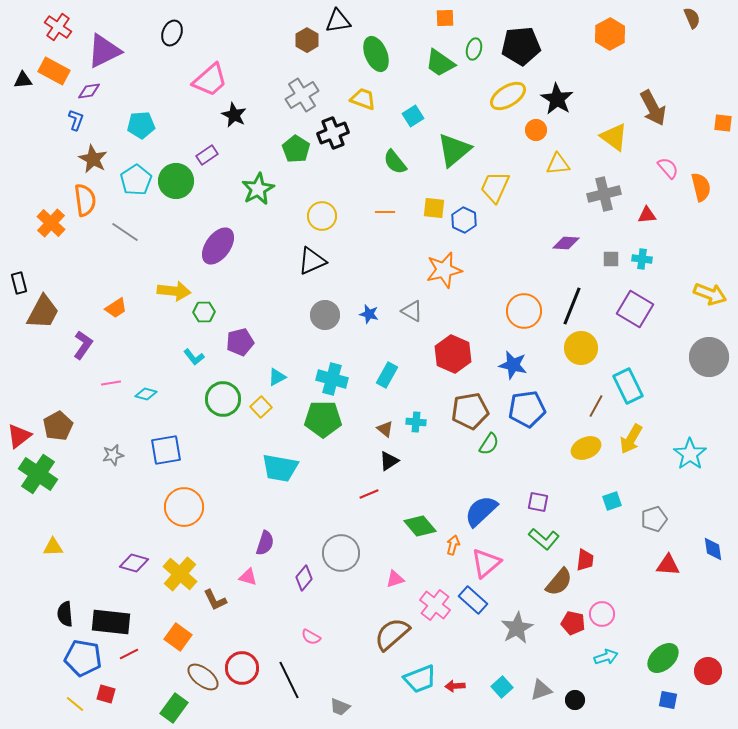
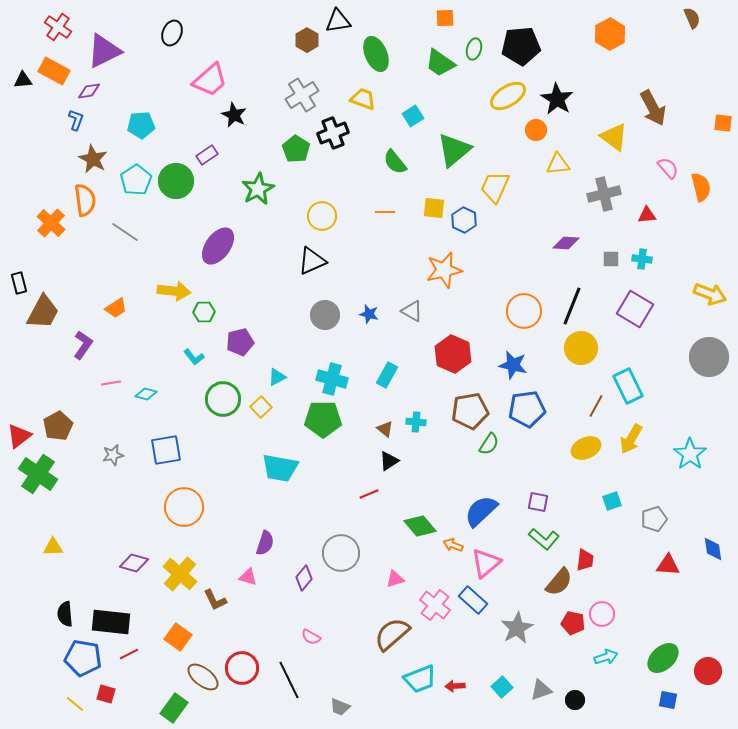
orange arrow at (453, 545): rotated 84 degrees counterclockwise
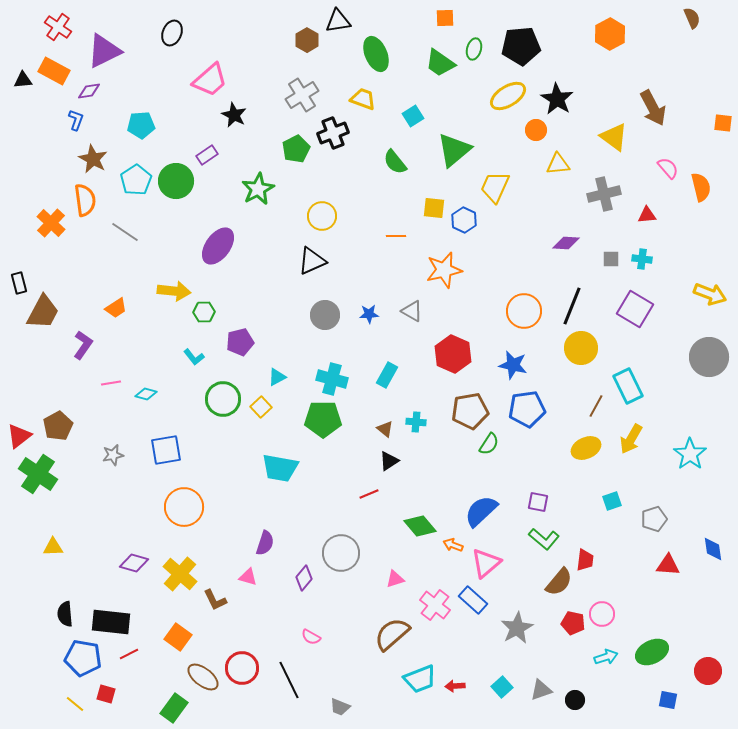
green pentagon at (296, 149): rotated 12 degrees clockwise
orange line at (385, 212): moved 11 px right, 24 px down
blue star at (369, 314): rotated 18 degrees counterclockwise
green ellipse at (663, 658): moved 11 px left, 6 px up; rotated 16 degrees clockwise
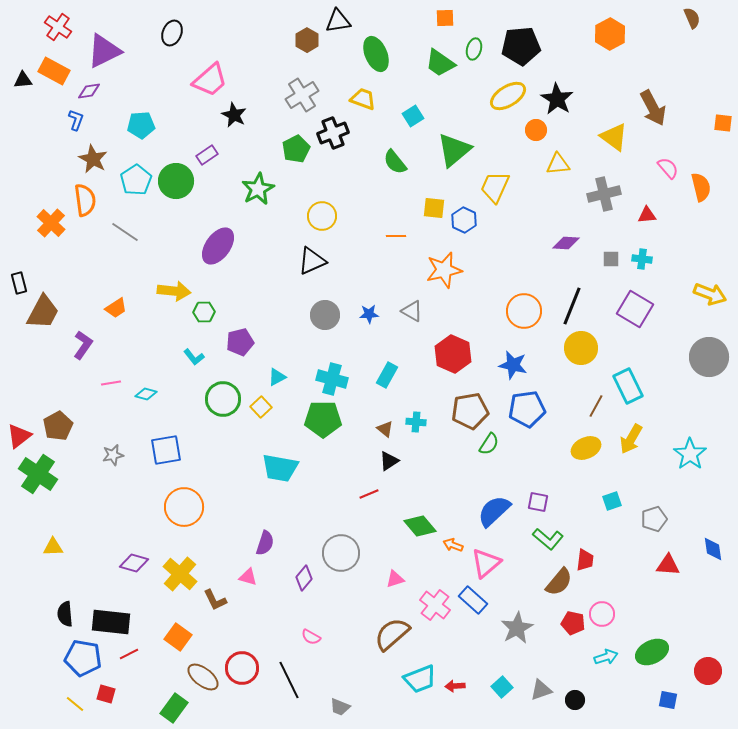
blue semicircle at (481, 511): moved 13 px right
green L-shape at (544, 539): moved 4 px right
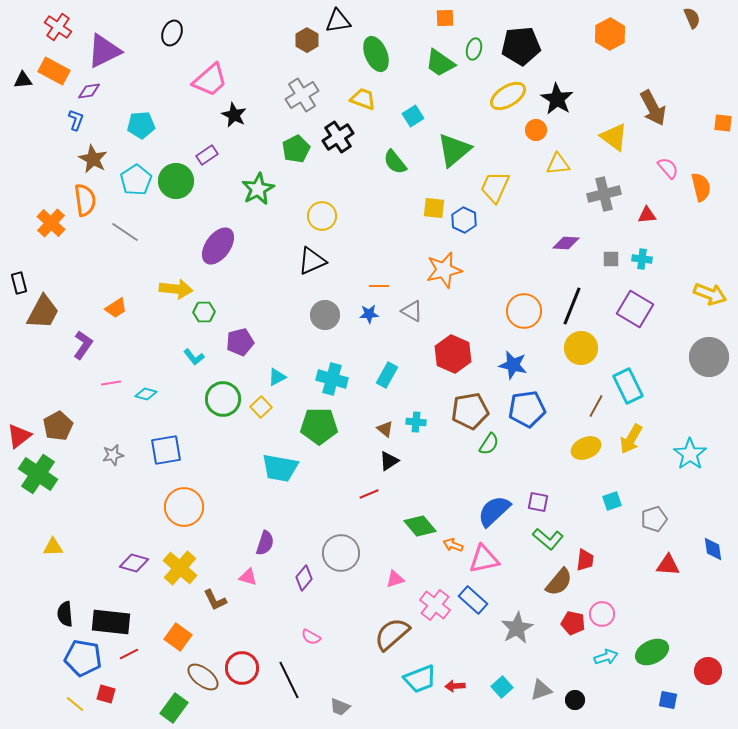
black cross at (333, 133): moved 5 px right, 4 px down; rotated 12 degrees counterclockwise
orange line at (396, 236): moved 17 px left, 50 px down
yellow arrow at (174, 291): moved 2 px right, 2 px up
green pentagon at (323, 419): moved 4 px left, 7 px down
pink triangle at (486, 563): moved 2 px left, 4 px up; rotated 28 degrees clockwise
yellow cross at (180, 574): moved 6 px up
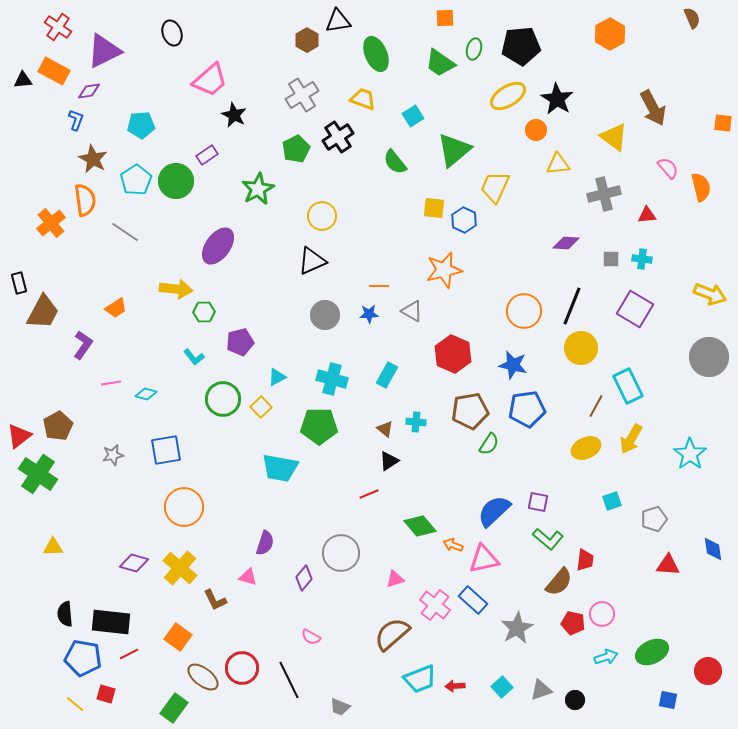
black ellipse at (172, 33): rotated 40 degrees counterclockwise
orange cross at (51, 223): rotated 8 degrees clockwise
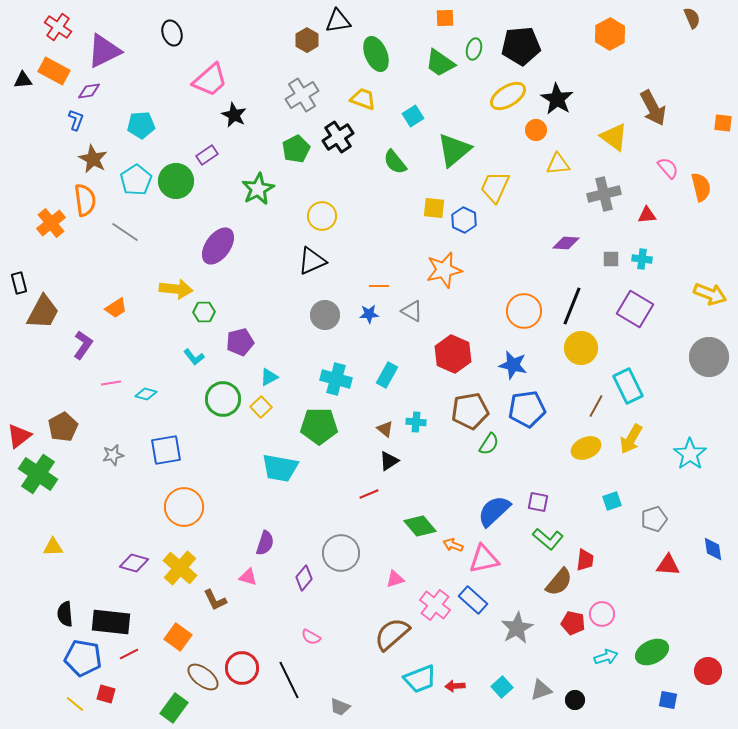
cyan triangle at (277, 377): moved 8 px left
cyan cross at (332, 379): moved 4 px right
brown pentagon at (58, 426): moved 5 px right, 1 px down
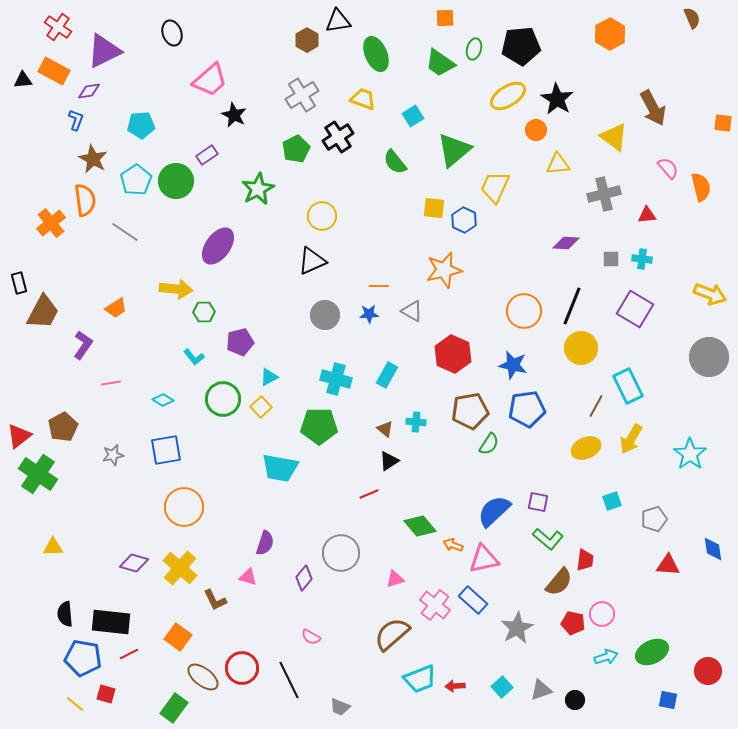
cyan diamond at (146, 394): moved 17 px right, 6 px down; rotated 15 degrees clockwise
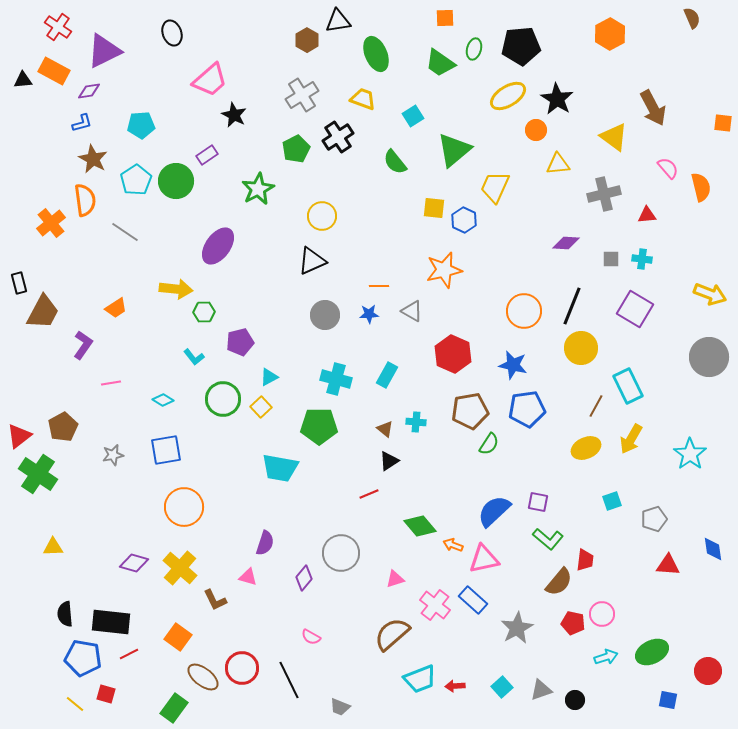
blue L-shape at (76, 120): moved 6 px right, 3 px down; rotated 55 degrees clockwise
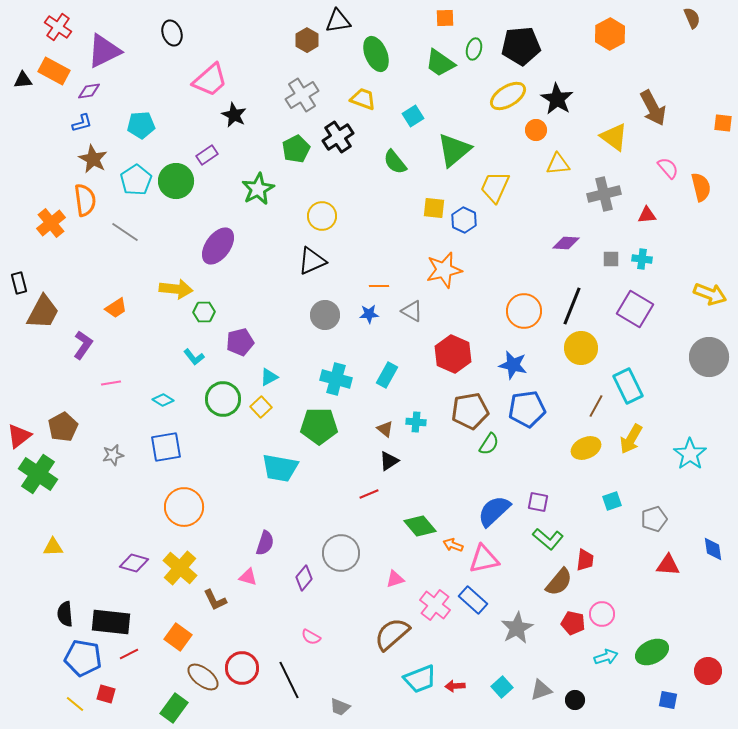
blue square at (166, 450): moved 3 px up
